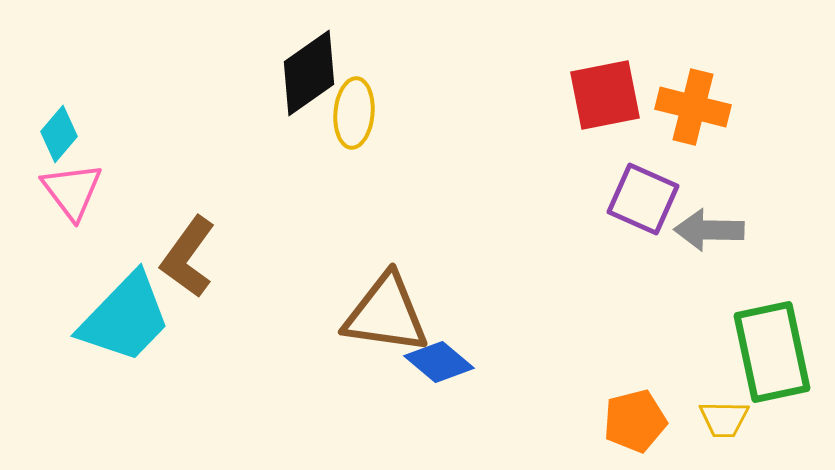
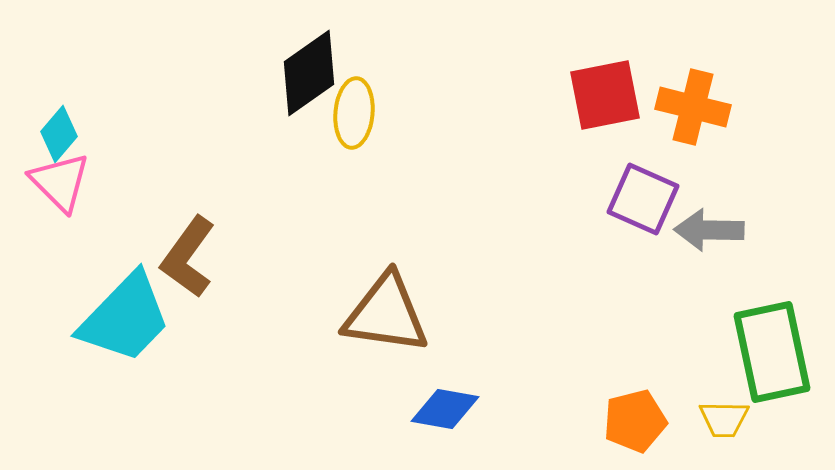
pink triangle: moved 12 px left, 9 px up; rotated 8 degrees counterclockwise
blue diamond: moved 6 px right, 47 px down; rotated 30 degrees counterclockwise
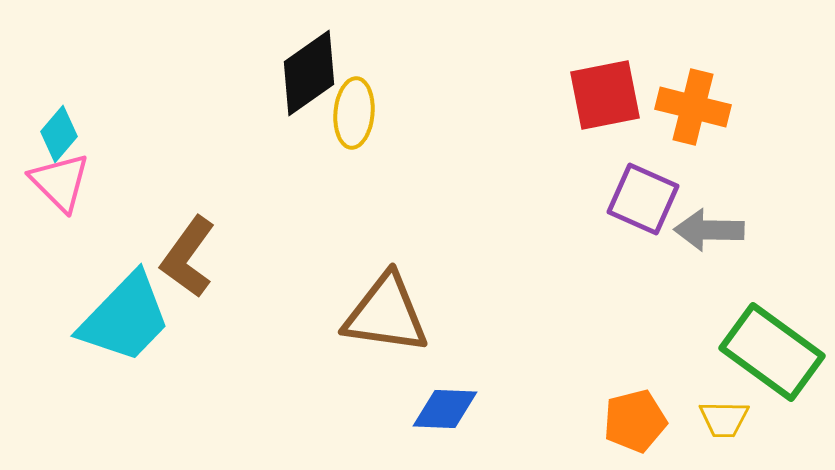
green rectangle: rotated 42 degrees counterclockwise
blue diamond: rotated 8 degrees counterclockwise
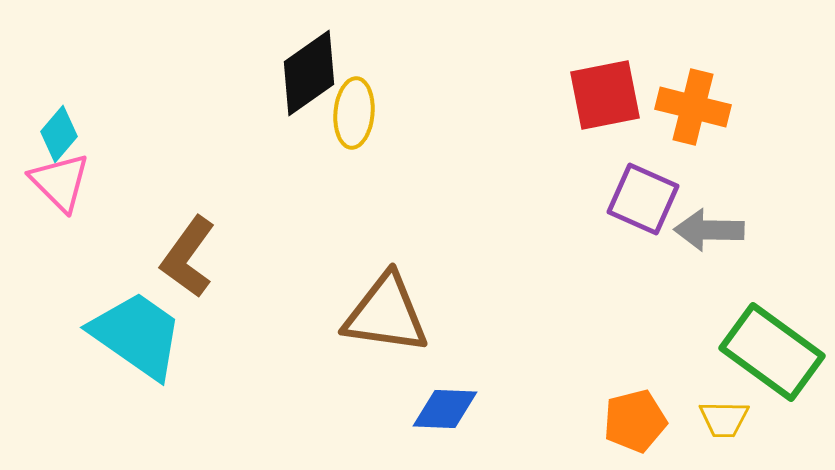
cyan trapezoid: moved 12 px right, 17 px down; rotated 99 degrees counterclockwise
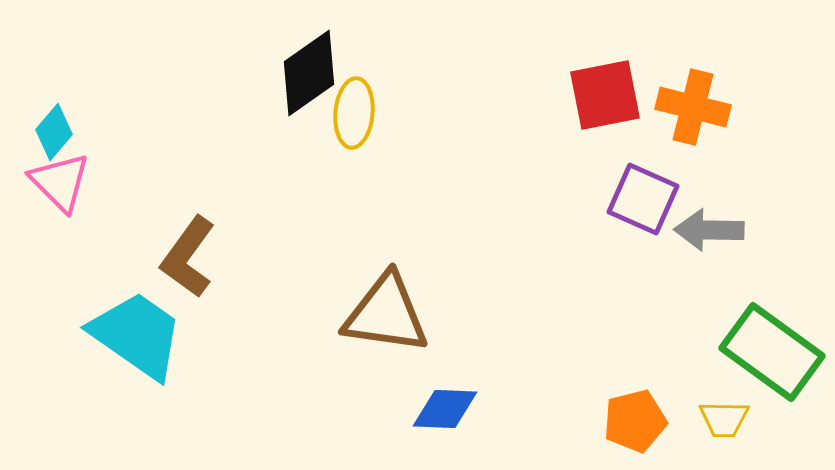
cyan diamond: moved 5 px left, 2 px up
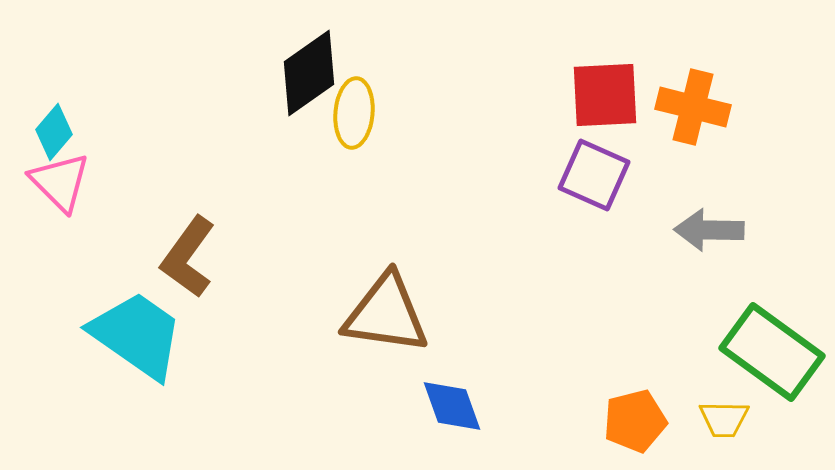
red square: rotated 8 degrees clockwise
purple square: moved 49 px left, 24 px up
blue diamond: moved 7 px right, 3 px up; rotated 68 degrees clockwise
